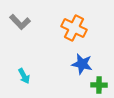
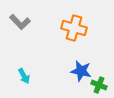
orange cross: rotated 10 degrees counterclockwise
blue star: moved 1 px left, 7 px down
green cross: rotated 21 degrees clockwise
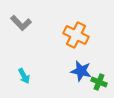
gray L-shape: moved 1 px right, 1 px down
orange cross: moved 2 px right, 7 px down; rotated 10 degrees clockwise
green cross: moved 3 px up
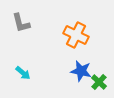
gray L-shape: rotated 30 degrees clockwise
cyan arrow: moved 1 px left, 3 px up; rotated 21 degrees counterclockwise
green cross: rotated 21 degrees clockwise
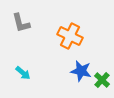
orange cross: moved 6 px left, 1 px down
green cross: moved 3 px right, 2 px up
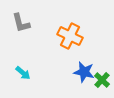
blue star: moved 3 px right, 1 px down
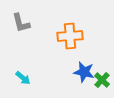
orange cross: rotated 30 degrees counterclockwise
cyan arrow: moved 5 px down
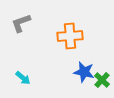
gray L-shape: rotated 85 degrees clockwise
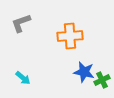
green cross: rotated 21 degrees clockwise
